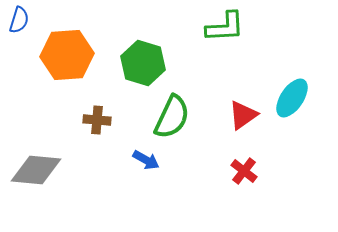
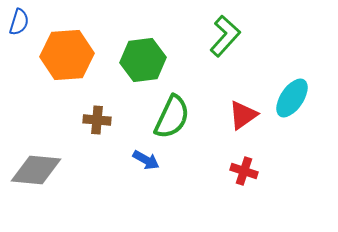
blue semicircle: moved 2 px down
green L-shape: moved 9 px down; rotated 45 degrees counterclockwise
green hexagon: moved 3 px up; rotated 24 degrees counterclockwise
red cross: rotated 20 degrees counterclockwise
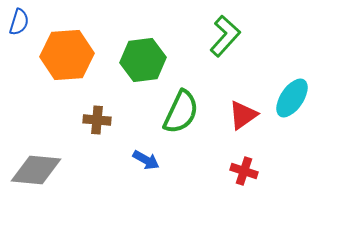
green semicircle: moved 9 px right, 5 px up
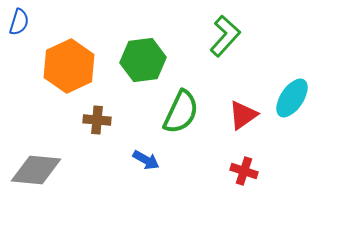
orange hexagon: moved 2 px right, 11 px down; rotated 21 degrees counterclockwise
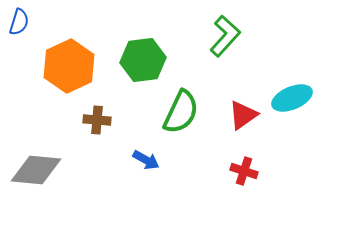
cyan ellipse: rotated 33 degrees clockwise
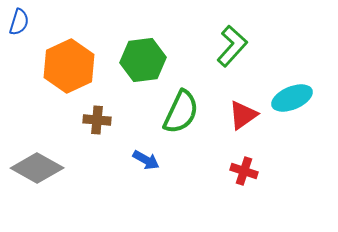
green L-shape: moved 7 px right, 10 px down
gray diamond: moved 1 px right, 2 px up; rotated 24 degrees clockwise
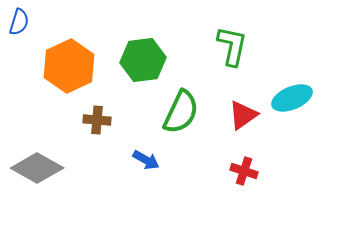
green L-shape: rotated 30 degrees counterclockwise
